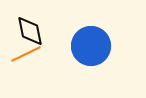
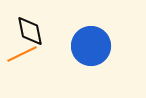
orange line: moved 4 px left
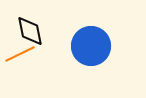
orange line: moved 2 px left
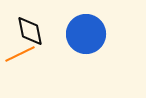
blue circle: moved 5 px left, 12 px up
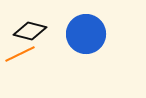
black diamond: rotated 64 degrees counterclockwise
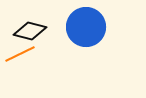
blue circle: moved 7 px up
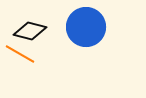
orange line: rotated 56 degrees clockwise
